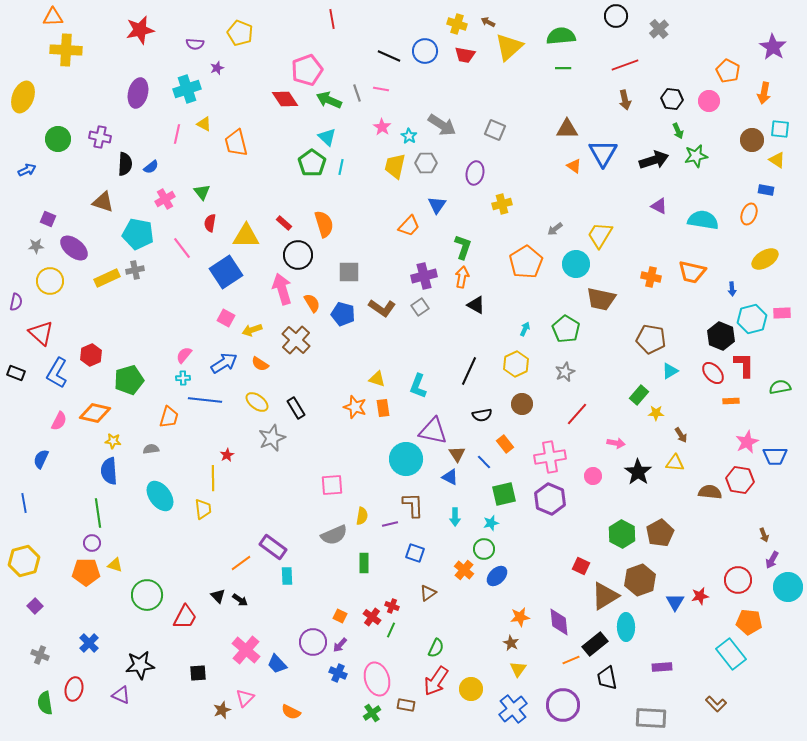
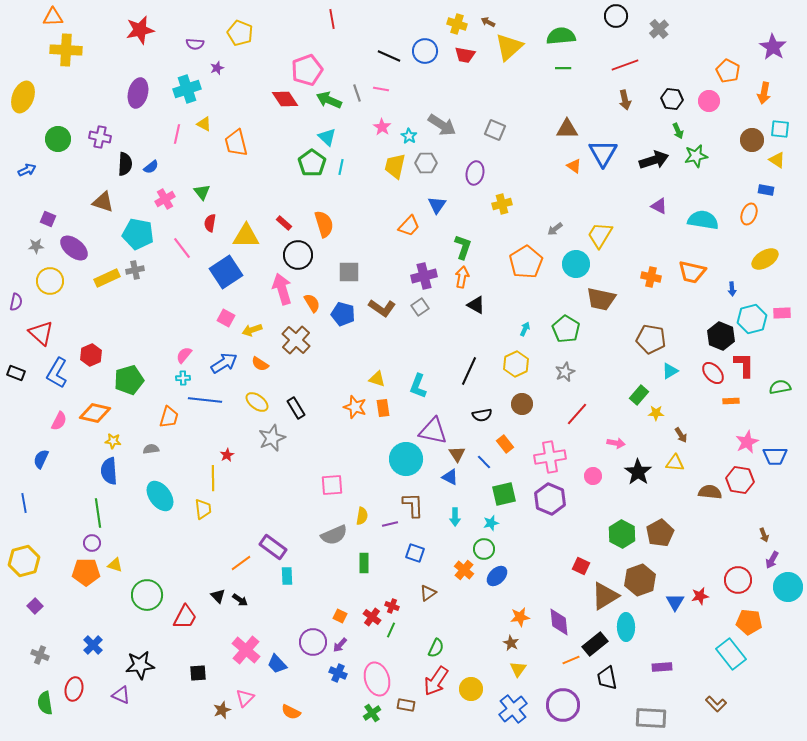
blue cross at (89, 643): moved 4 px right, 2 px down
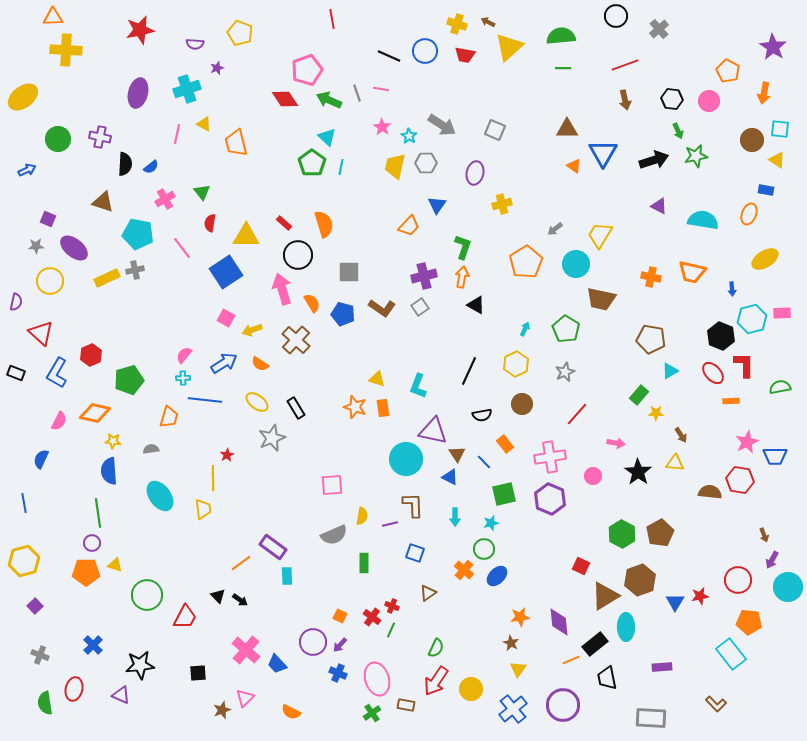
yellow ellipse at (23, 97): rotated 32 degrees clockwise
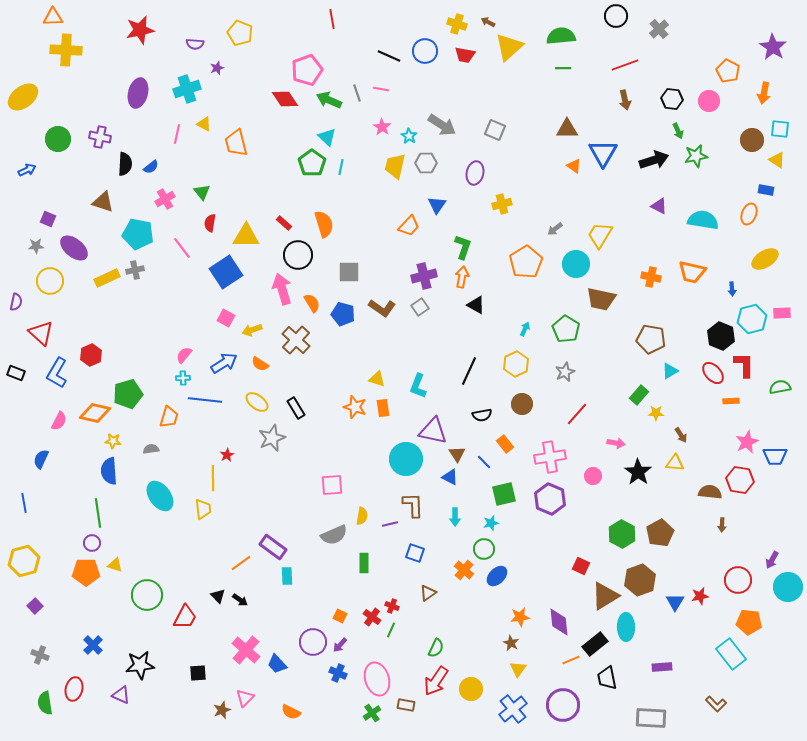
green pentagon at (129, 380): moved 1 px left, 14 px down
brown arrow at (764, 535): moved 42 px left, 10 px up; rotated 24 degrees clockwise
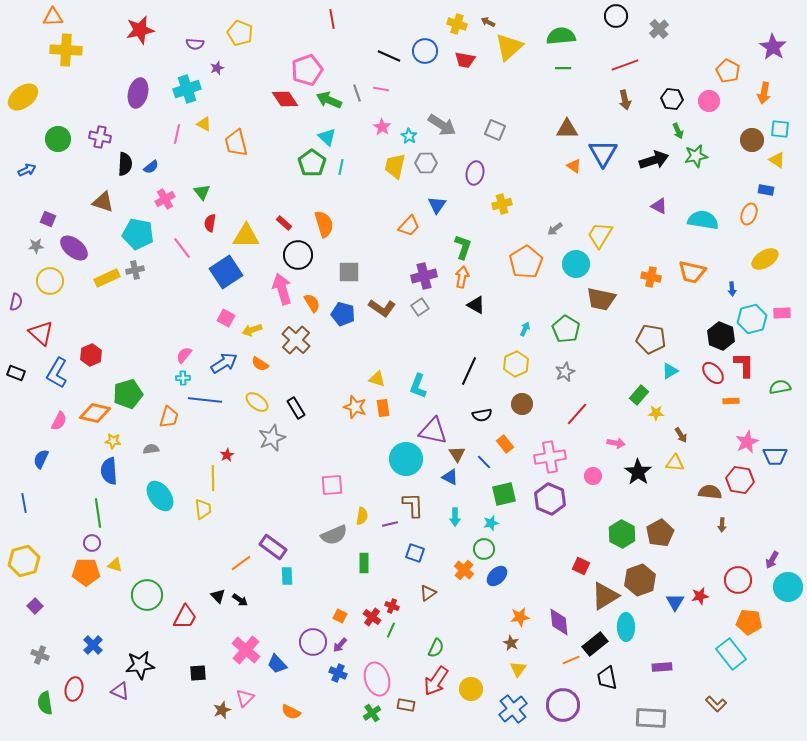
red trapezoid at (465, 55): moved 5 px down
purple triangle at (121, 695): moved 1 px left, 4 px up
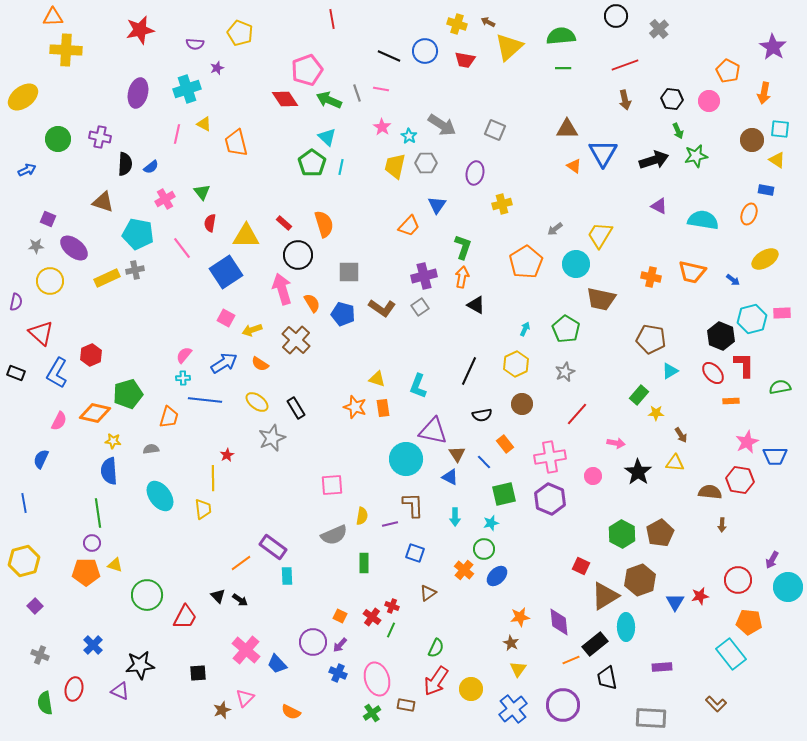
blue arrow at (732, 289): moved 1 px right, 9 px up; rotated 48 degrees counterclockwise
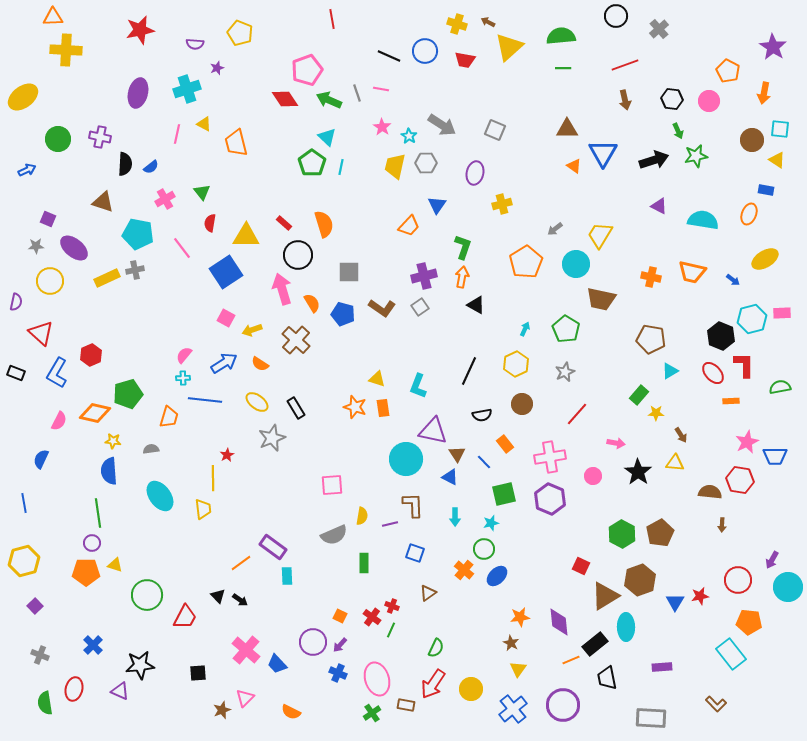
red arrow at (436, 681): moved 3 px left, 3 px down
